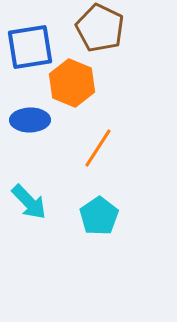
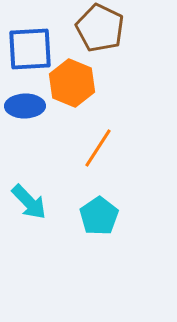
blue square: moved 2 px down; rotated 6 degrees clockwise
blue ellipse: moved 5 px left, 14 px up
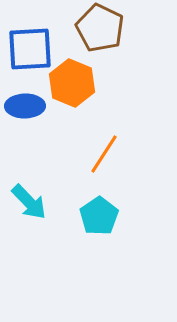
orange line: moved 6 px right, 6 px down
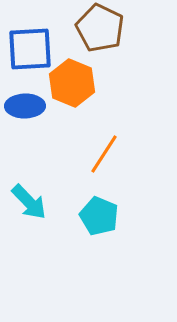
cyan pentagon: rotated 15 degrees counterclockwise
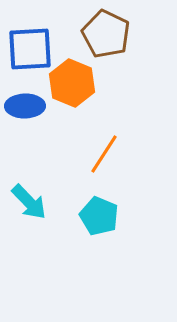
brown pentagon: moved 6 px right, 6 px down
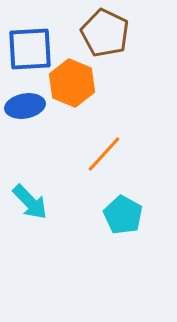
brown pentagon: moved 1 px left, 1 px up
blue ellipse: rotated 9 degrees counterclockwise
orange line: rotated 9 degrees clockwise
cyan arrow: moved 1 px right
cyan pentagon: moved 24 px right, 1 px up; rotated 6 degrees clockwise
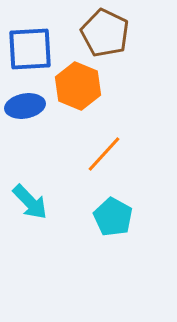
orange hexagon: moved 6 px right, 3 px down
cyan pentagon: moved 10 px left, 2 px down
